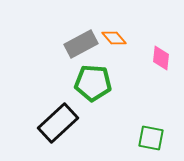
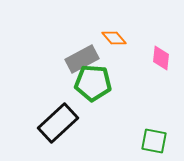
gray rectangle: moved 1 px right, 15 px down
green square: moved 3 px right, 3 px down
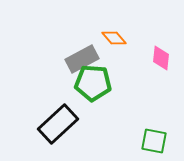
black rectangle: moved 1 px down
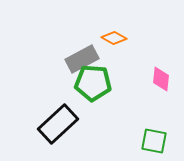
orange diamond: rotated 20 degrees counterclockwise
pink diamond: moved 21 px down
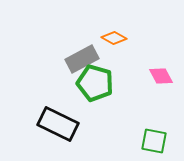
pink diamond: moved 3 px up; rotated 35 degrees counterclockwise
green pentagon: moved 2 px right; rotated 12 degrees clockwise
black rectangle: rotated 69 degrees clockwise
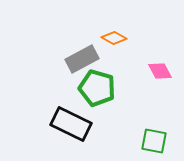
pink diamond: moved 1 px left, 5 px up
green pentagon: moved 2 px right, 5 px down
black rectangle: moved 13 px right
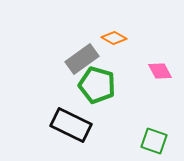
gray rectangle: rotated 8 degrees counterclockwise
green pentagon: moved 3 px up
black rectangle: moved 1 px down
green square: rotated 8 degrees clockwise
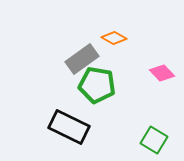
pink diamond: moved 2 px right, 2 px down; rotated 15 degrees counterclockwise
green pentagon: rotated 6 degrees counterclockwise
black rectangle: moved 2 px left, 2 px down
green square: moved 1 px up; rotated 12 degrees clockwise
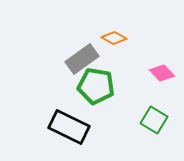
green pentagon: moved 1 px left, 1 px down
green square: moved 20 px up
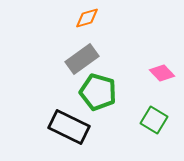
orange diamond: moved 27 px left, 20 px up; rotated 45 degrees counterclockwise
green pentagon: moved 2 px right, 6 px down; rotated 6 degrees clockwise
